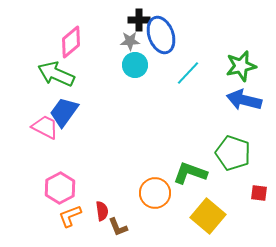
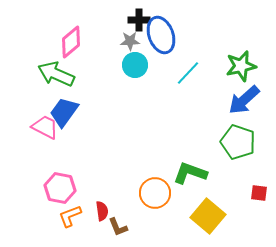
blue arrow: rotated 56 degrees counterclockwise
green pentagon: moved 5 px right, 11 px up
pink hexagon: rotated 20 degrees counterclockwise
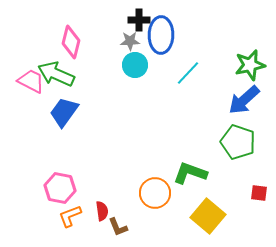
blue ellipse: rotated 21 degrees clockwise
pink diamond: rotated 36 degrees counterclockwise
green star: moved 9 px right, 1 px up
pink trapezoid: moved 14 px left, 46 px up
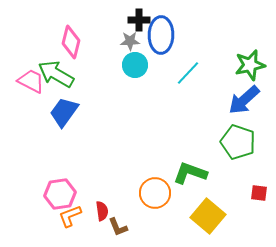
green arrow: rotated 6 degrees clockwise
pink hexagon: moved 6 px down; rotated 20 degrees counterclockwise
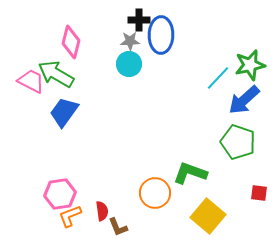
cyan circle: moved 6 px left, 1 px up
cyan line: moved 30 px right, 5 px down
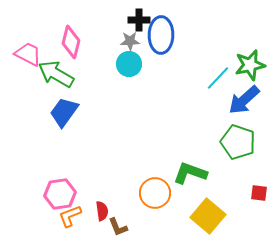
pink trapezoid: moved 3 px left, 27 px up
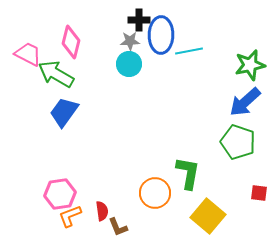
cyan line: moved 29 px left, 27 px up; rotated 36 degrees clockwise
blue arrow: moved 1 px right, 2 px down
green L-shape: moved 2 px left; rotated 80 degrees clockwise
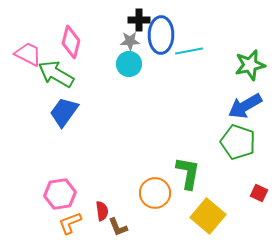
blue arrow: moved 4 px down; rotated 12 degrees clockwise
red square: rotated 18 degrees clockwise
orange L-shape: moved 7 px down
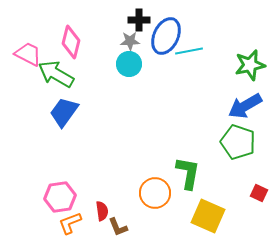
blue ellipse: moved 5 px right, 1 px down; rotated 24 degrees clockwise
pink hexagon: moved 3 px down
yellow square: rotated 16 degrees counterclockwise
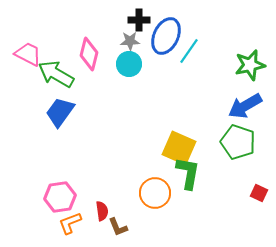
pink diamond: moved 18 px right, 12 px down
cyan line: rotated 44 degrees counterclockwise
blue trapezoid: moved 4 px left
yellow square: moved 29 px left, 68 px up
